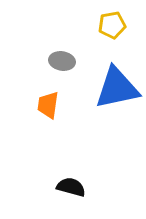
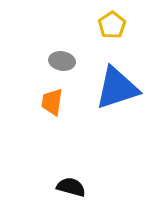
yellow pentagon: rotated 24 degrees counterclockwise
blue triangle: rotated 6 degrees counterclockwise
orange trapezoid: moved 4 px right, 3 px up
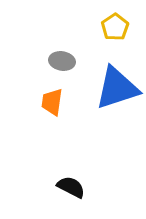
yellow pentagon: moved 3 px right, 2 px down
black semicircle: rotated 12 degrees clockwise
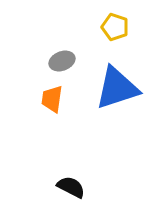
yellow pentagon: rotated 20 degrees counterclockwise
gray ellipse: rotated 30 degrees counterclockwise
orange trapezoid: moved 3 px up
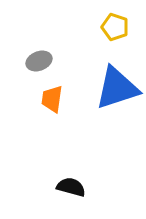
gray ellipse: moved 23 px left
black semicircle: rotated 12 degrees counterclockwise
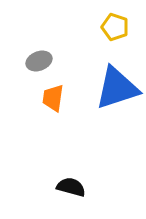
orange trapezoid: moved 1 px right, 1 px up
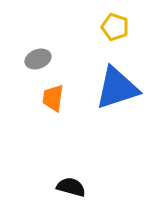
gray ellipse: moved 1 px left, 2 px up
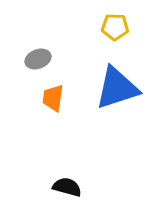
yellow pentagon: rotated 16 degrees counterclockwise
black semicircle: moved 4 px left
